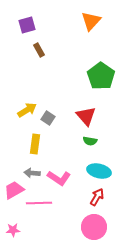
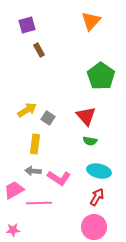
gray arrow: moved 1 px right, 2 px up
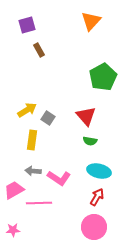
green pentagon: moved 2 px right, 1 px down; rotated 8 degrees clockwise
yellow rectangle: moved 3 px left, 4 px up
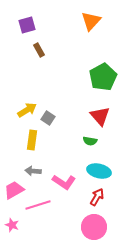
red triangle: moved 14 px right
pink L-shape: moved 5 px right, 4 px down
pink line: moved 1 px left, 2 px down; rotated 15 degrees counterclockwise
pink star: moved 1 px left, 5 px up; rotated 24 degrees clockwise
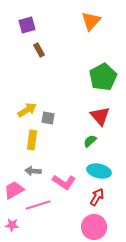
gray square: rotated 24 degrees counterclockwise
green semicircle: rotated 128 degrees clockwise
pink star: rotated 16 degrees counterclockwise
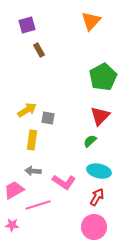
red triangle: rotated 25 degrees clockwise
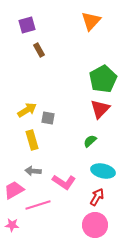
green pentagon: moved 2 px down
red triangle: moved 7 px up
yellow rectangle: rotated 24 degrees counterclockwise
cyan ellipse: moved 4 px right
pink circle: moved 1 px right, 2 px up
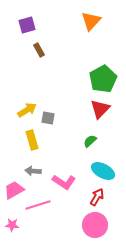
cyan ellipse: rotated 15 degrees clockwise
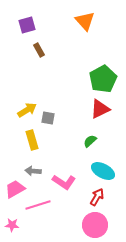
orange triangle: moved 6 px left; rotated 25 degrees counterclockwise
red triangle: rotated 20 degrees clockwise
pink trapezoid: moved 1 px right, 1 px up
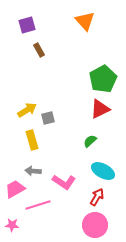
gray square: rotated 24 degrees counterclockwise
